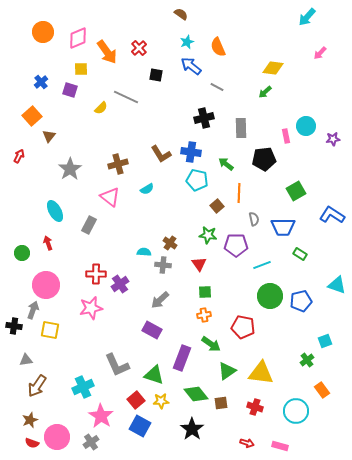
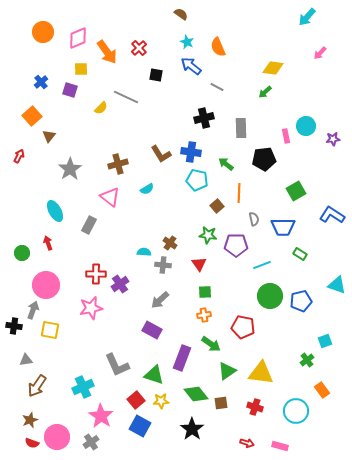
cyan star at (187, 42): rotated 24 degrees counterclockwise
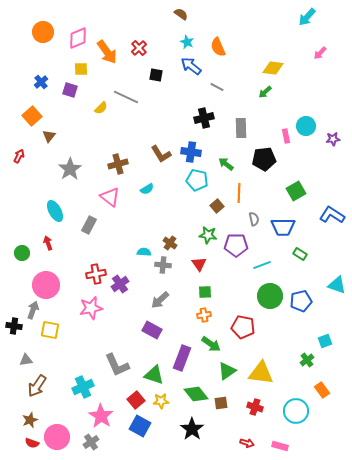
red cross at (96, 274): rotated 12 degrees counterclockwise
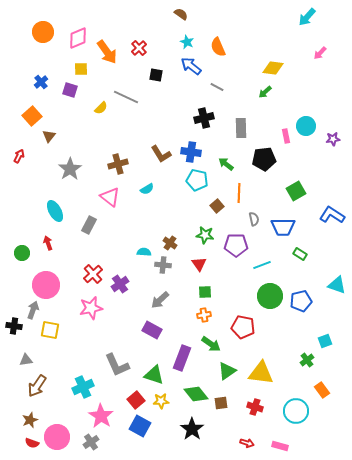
green star at (208, 235): moved 3 px left
red cross at (96, 274): moved 3 px left; rotated 30 degrees counterclockwise
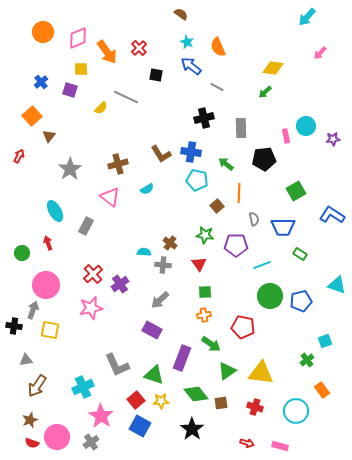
gray rectangle at (89, 225): moved 3 px left, 1 px down
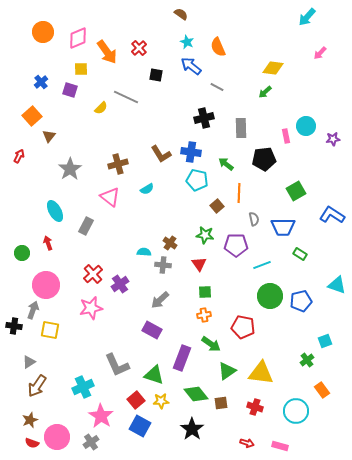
gray triangle at (26, 360): moved 3 px right, 2 px down; rotated 24 degrees counterclockwise
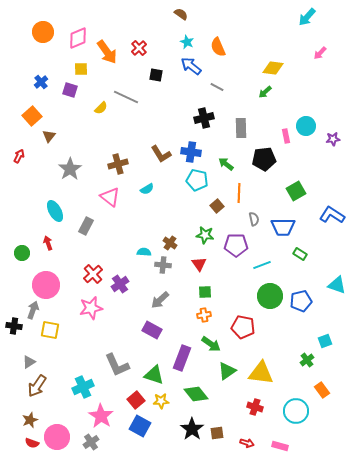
brown square at (221, 403): moved 4 px left, 30 px down
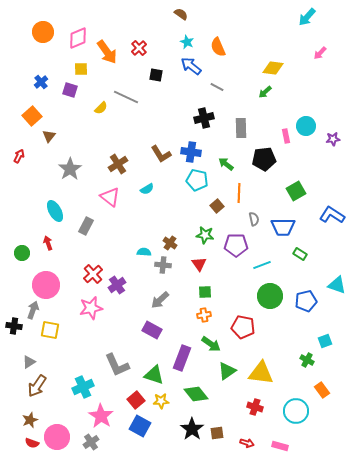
brown cross at (118, 164): rotated 18 degrees counterclockwise
purple cross at (120, 284): moved 3 px left, 1 px down
blue pentagon at (301, 301): moved 5 px right
green cross at (307, 360): rotated 24 degrees counterclockwise
